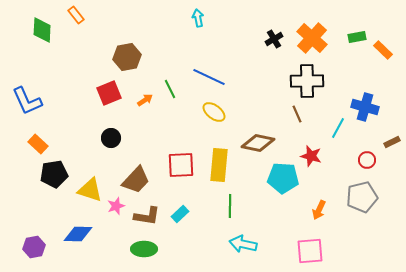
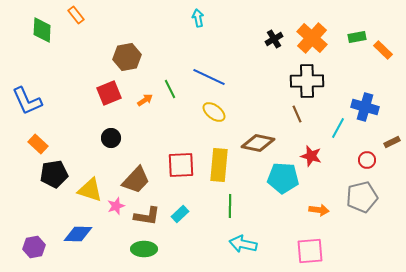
orange arrow at (319, 210): rotated 108 degrees counterclockwise
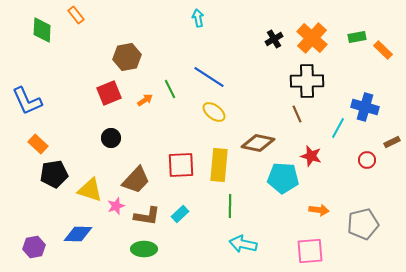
blue line at (209, 77): rotated 8 degrees clockwise
gray pentagon at (362, 197): moved 1 px right, 27 px down
